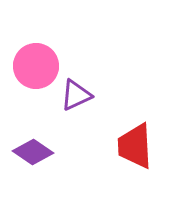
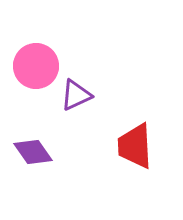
purple diamond: rotated 21 degrees clockwise
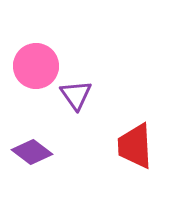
purple triangle: rotated 40 degrees counterclockwise
purple diamond: moved 1 px left; rotated 18 degrees counterclockwise
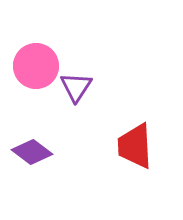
purple triangle: moved 8 px up; rotated 8 degrees clockwise
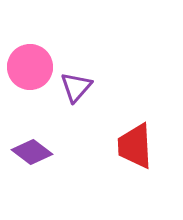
pink circle: moved 6 px left, 1 px down
purple triangle: rotated 8 degrees clockwise
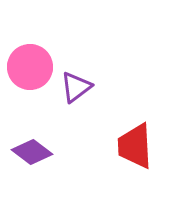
purple triangle: rotated 12 degrees clockwise
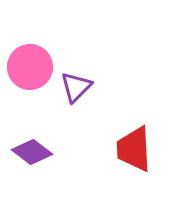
purple triangle: rotated 8 degrees counterclockwise
red trapezoid: moved 1 px left, 3 px down
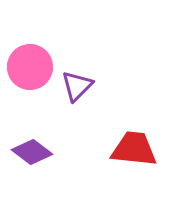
purple triangle: moved 1 px right, 1 px up
red trapezoid: rotated 99 degrees clockwise
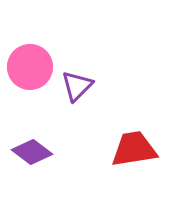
red trapezoid: rotated 15 degrees counterclockwise
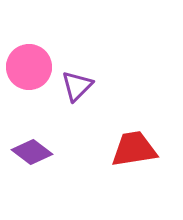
pink circle: moved 1 px left
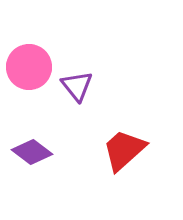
purple triangle: rotated 24 degrees counterclockwise
red trapezoid: moved 10 px left, 1 px down; rotated 33 degrees counterclockwise
